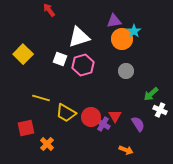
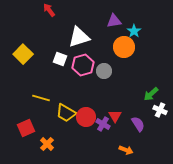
orange circle: moved 2 px right, 8 px down
gray circle: moved 22 px left
red circle: moved 5 px left
red square: rotated 12 degrees counterclockwise
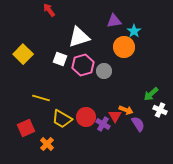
yellow trapezoid: moved 4 px left, 6 px down
orange arrow: moved 40 px up
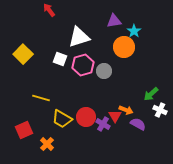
purple semicircle: rotated 28 degrees counterclockwise
red square: moved 2 px left, 2 px down
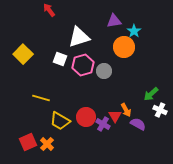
orange arrow: rotated 40 degrees clockwise
yellow trapezoid: moved 2 px left, 2 px down
red square: moved 4 px right, 12 px down
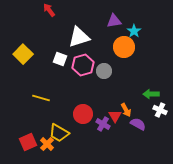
green arrow: rotated 42 degrees clockwise
red circle: moved 3 px left, 3 px up
yellow trapezoid: moved 1 px left, 12 px down
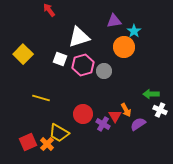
purple semicircle: rotated 63 degrees counterclockwise
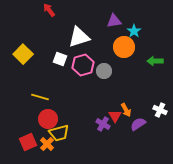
green arrow: moved 4 px right, 33 px up
yellow line: moved 1 px left, 1 px up
red circle: moved 35 px left, 5 px down
yellow trapezoid: rotated 45 degrees counterclockwise
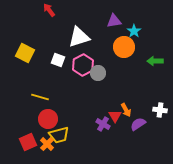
yellow square: moved 2 px right, 1 px up; rotated 18 degrees counterclockwise
white square: moved 2 px left, 1 px down
pink hexagon: rotated 10 degrees counterclockwise
gray circle: moved 6 px left, 2 px down
white cross: rotated 16 degrees counterclockwise
yellow trapezoid: moved 2 px down
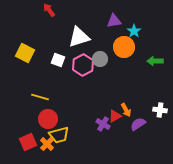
gray circle: moved 2 px right, 14 px up
red triangle: rotated 32 degrees clockwise
